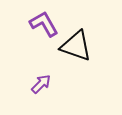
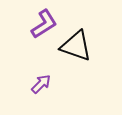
purple L-shape: rotated 88 degrees clockwise
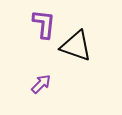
purple L-shape: rotated 52 degrees counterclockwise
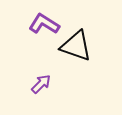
purple L-shape: rotated 64 degrees counterclockwise
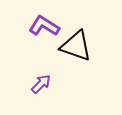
purple L-shape: moved 2 px down
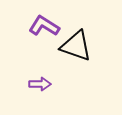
purple arrow: moved 1 px left; rotated 45 degrees clockwise
